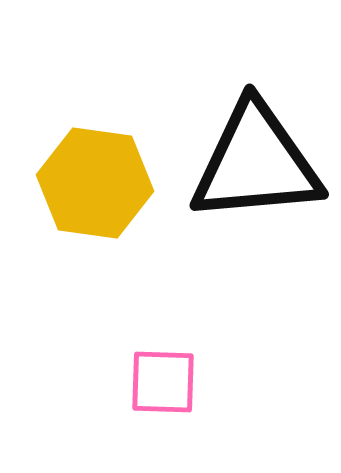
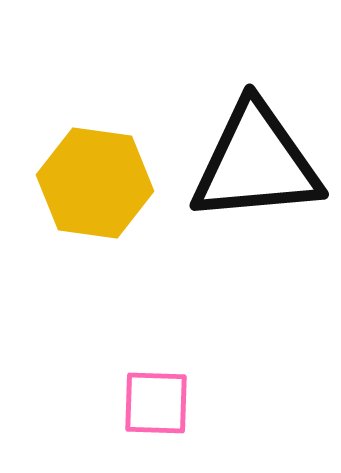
pink square: moved 7 px left, 21 px down
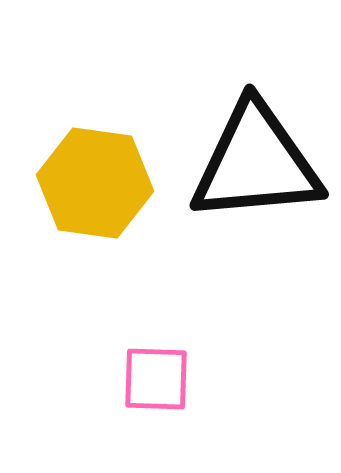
pink square: moved 24 px up
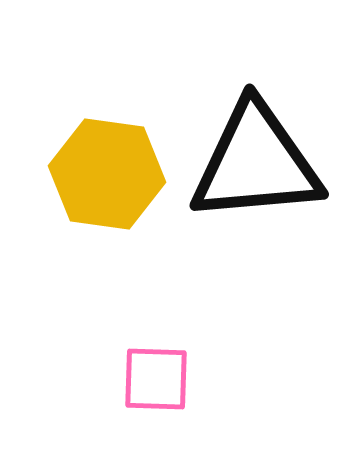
yellow hexagon: moved 12 px right, 9 px up
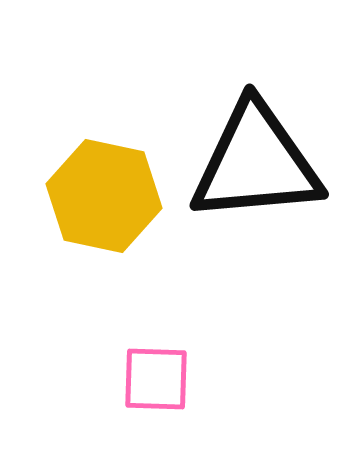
yellow hexagon: moved 3 px left, 22 px down; rotated 4 degrees clockwise
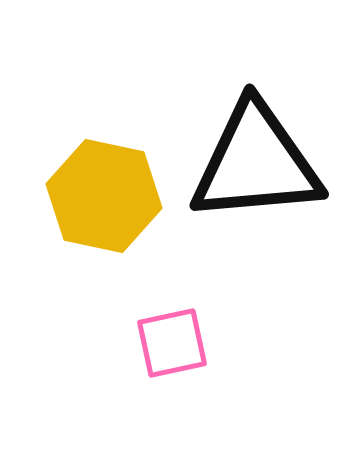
pink square: moved 16 px right, 36 px up; rotated 14 degrees counterclockwise
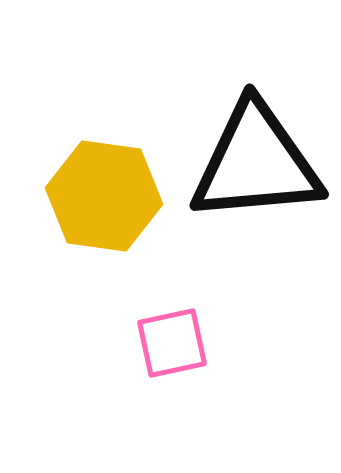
yellow hexagon: rotated 4 degrees counterclockwise
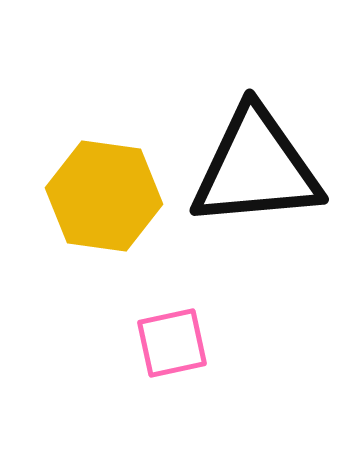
black triangle: moved 5 px down
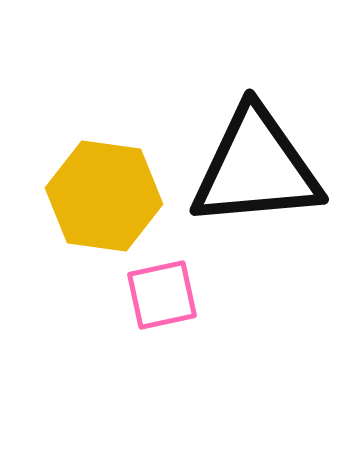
pink square: moved 10 px left, 48 px up
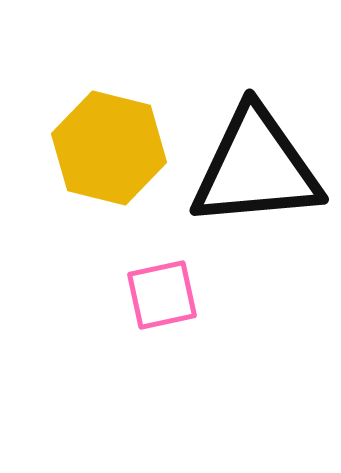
yellow hexagon: moved 5 px right, 48 px up; rotated 6 degrees clockwise
